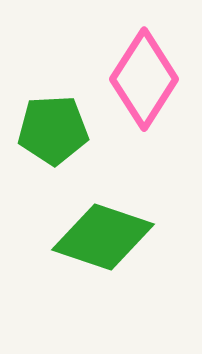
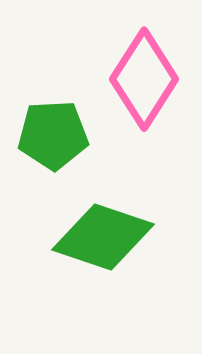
green pentagon: moved 5 px down
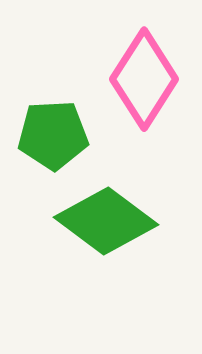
green diamond: moved 3 px right, 16 px up; rotated 18 degrees clockwise
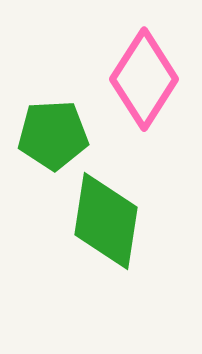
green diamond: rotated 62 degrees clockwise
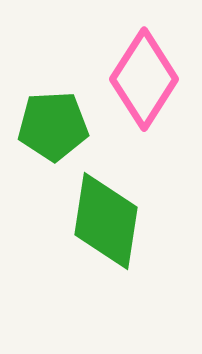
green pentagon: moved 9 px up
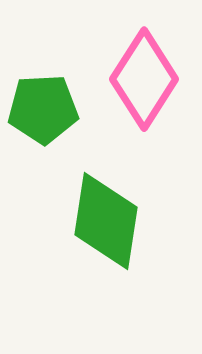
green pentagon: moved 10 px left, 17 px up
